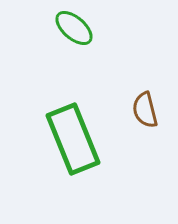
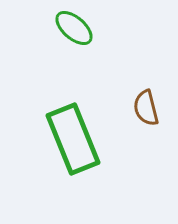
brown semicircle: moved 1 px right, 2 px up
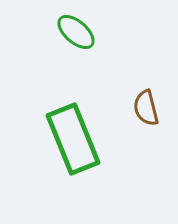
green ellipse: moved 2 px right, 4 px down
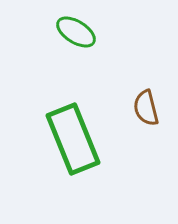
green ellipse: rotated 9 degrees counterclockwise
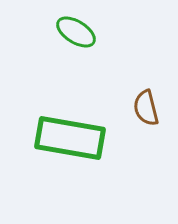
green rectangle: moved 3 px left, 1 px up; rotated 58 degrees counterclockwise
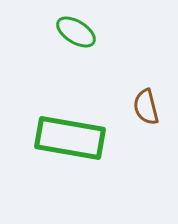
brown semicircle: moved 1 px up
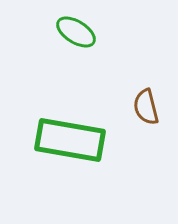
green rectangle: moved 2 px down
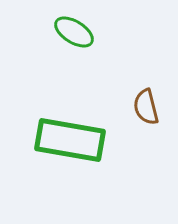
green ellipse: moved 2 px left
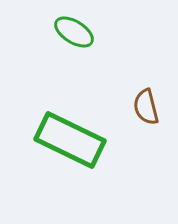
green rectangle: rotated 16 degrees clockwise
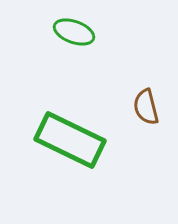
green ellipse: rotated 12 degrees counterclockwise
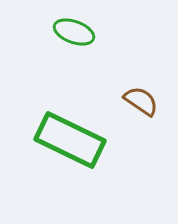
brown semicircle: moved 5 px left, 6 px up; rotated 138 degrees clockwise
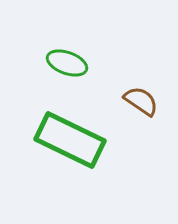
green ellipse: moved 7 px left, 31 px down
